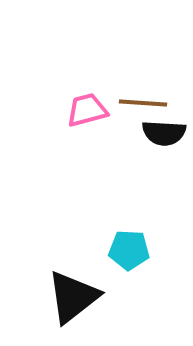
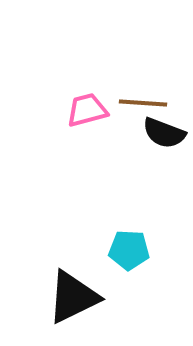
black semicircle: rotated 18 degrees clockwise
black triangle: rotated 12 degrees clockwise
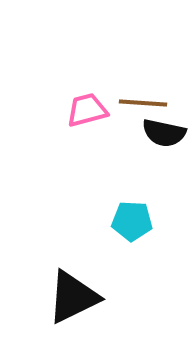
black semicircle: rotated 9 degrees counterclockwise
cyan pentagon: moved 3 px right, 29 px up
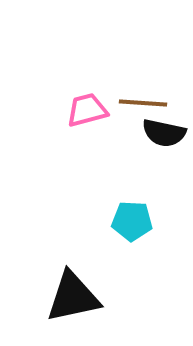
black triangle: rotated 14 degrees clockwise
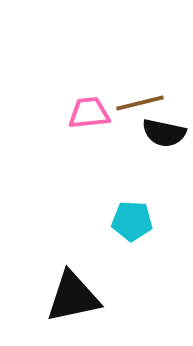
brown line: moved 3 px left; rotated 18 degrees counterclockwise
pink trapezoid: moved 2 px right, 3 px down; rotated 9 degrees clockwise
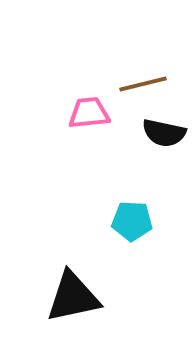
brown line: moved 3 px right, 19 px up
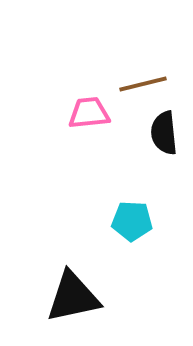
black semicircle: rotated 72 degrees clockwise
